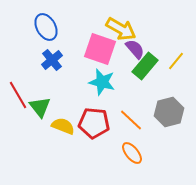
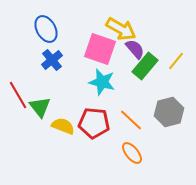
blue ellipse: moved 2 px down
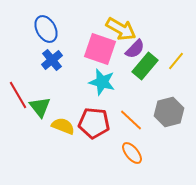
purple semicircle: rotated 85 degrees clockwise
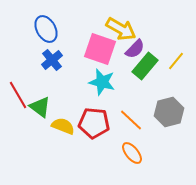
green triangle: rotated 15 degrees counterclockwise
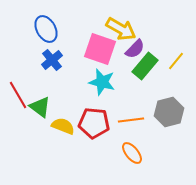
orange line: rotated 50 degrees counterclockwise
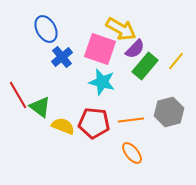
blue cross: moved 10 px right, 3 px up
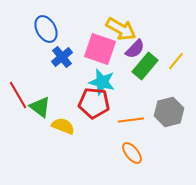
red pentagon: moved 20 px up
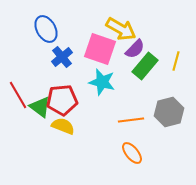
yellow line: rotated 24 degrees counterclockwise
red pentagon: moved 32 px left, 3 px up; rotated 12 degrees counterclockwise
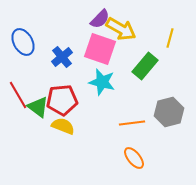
blue ellipse: moved 23 px left, 13 px down
purple semicircle: moved 35 px left, 30 px up
yellow line: moved 6 px left, 23 px up
green triangle: moved 2 px left
orange line: moved 1 px right, 3 px down
orange ellipse: moved 2 px right, 5 px down
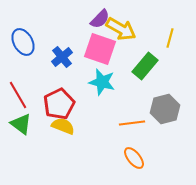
red pentagon: moved 3 px left, 4 px down; rotated 20 degrees counterclockwise
green triangle: moved 17 px left, 17 px down
gray hexagon: moved 4 px left, 3 px up
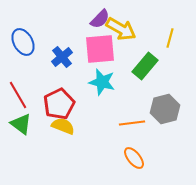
pink square: rotated 24 degrees counterclockwise
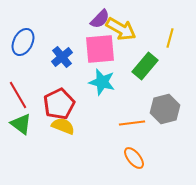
blue ellipse: rotated 56 degrees clockwise
